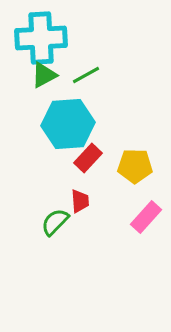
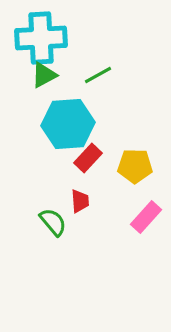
green line: moved 12 px right
green semicircle: moved 2 px left; rotated 96 degrees clockwise
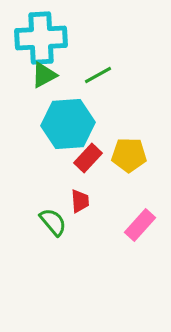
yellow pentagon: moved 6 px left, 11 px up
pink rectangle: moved 6 px left, 8 px down
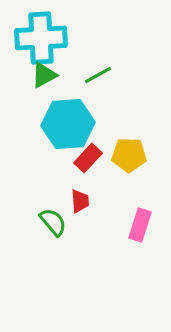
pink rectangle: rotated 24 degrees counterclockwise
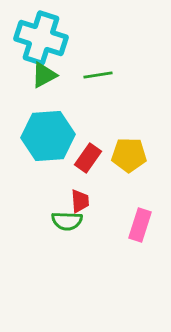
cyan cross: rotated 21 degrees clockwise
green line: rotated 20 degrees clockwise
cyan hexagon: moved 20 px left, 12 px down
red rectangle: rotated 8 degrees counterclockwise
green semicircle: moved 14 px right, 1 px up; rotated 132 degrees clockwise
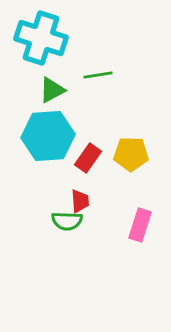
green triangle: moved 8 px right, 15 px down
yellow pentagon: moved 2 px right, 1 px up
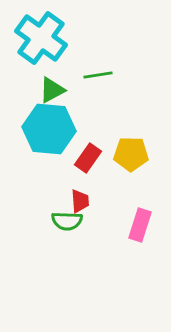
cyan cross: rotated 18 degrees clockwise
cyan hexagon: moved 1 px right, 7 px up; rotated 9 degrees clockwise
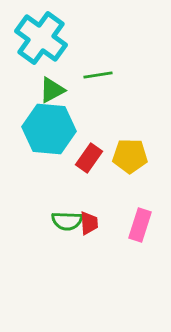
yellow pentagon: moved 1 px left, 2 px down
red rectangle: moved 1 px right
red trapezoid: moved 9 px right, 22 px down
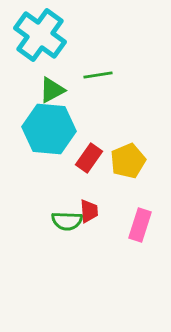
cyan cross: moved 1 px left, 3 px up
yellow pentagon: moved 2 px left, 5 px down; rotated 24 degrees counterclockwise
red trapezoid: moved 12 px up
